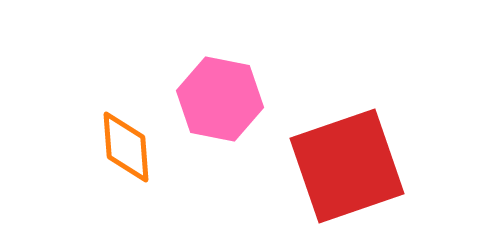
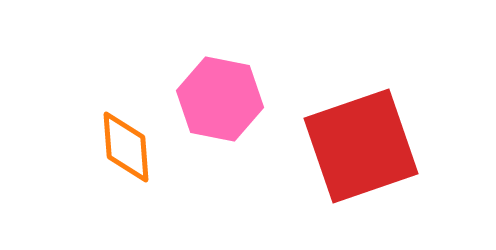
red square: moved 14 px right, 20 px up
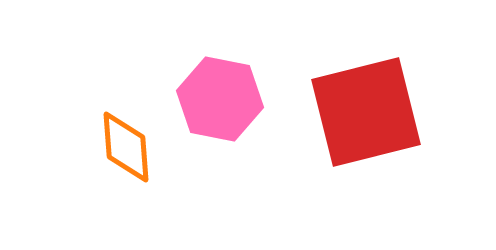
red square: moved 5 px right, 34 px up; rotated 5 degrees clockwise
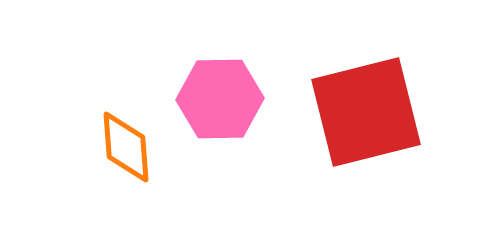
pink hexagon: rotated 12 degrees counterclockwise
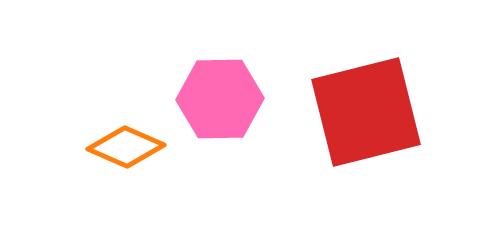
orange diamond: rotated 62 degrees counterclockwise
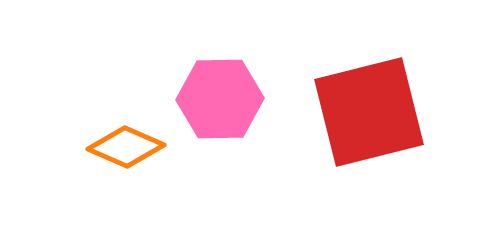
red square: moved 3 px right
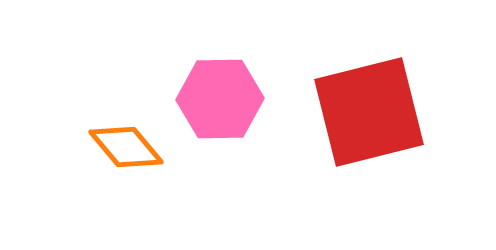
orange diamond: rotated 26 degrees clockwise
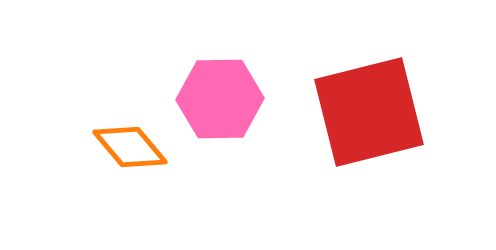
orange diamond: moved 4 px right
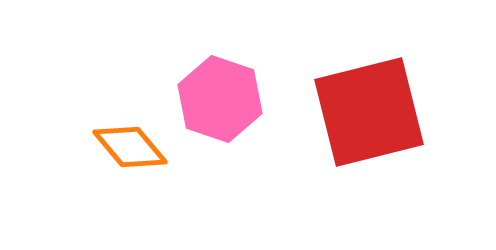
pink hexagon: rotated 20 degrees clockwise
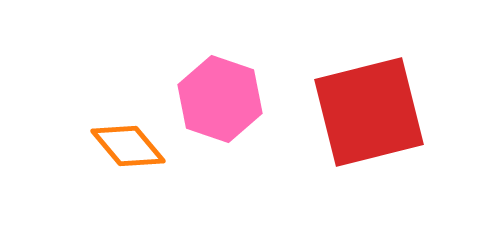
orange diamond: moved 2 px left, 1 px up
